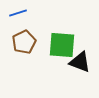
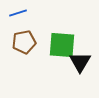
brown pentagon: rotated 15 degrees clockwise
black triangle: rotated 40 degrees clockwise
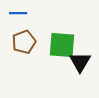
blue line: rotated 18 degrees clockwise
brown pentagon: rotated 10 degrees counterclockwise
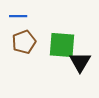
blue line: moved 3 px down
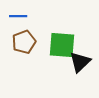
black triangle: rotated 15 degrees clockwise
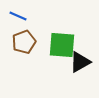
blue line: rotated 24 degrees clockwise
black triangle: rotated 15 degrees clockwise
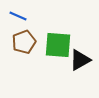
green square: moved 4 px left
black triangle: moved 2 px up
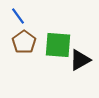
blue line: rotated 30 degrees clockwise
brown pentagon: rotated 15 degrees counterclockwise
